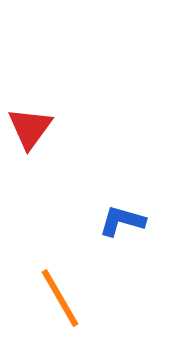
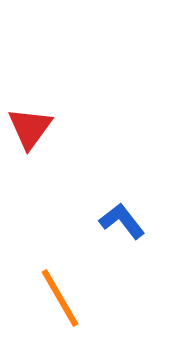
blue L-shape: rotated 36 degrees clockwise
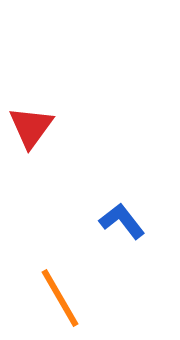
red triangle: moved 1 px right, 1 px up
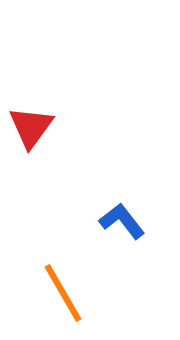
orange line: moved 3 px right, 5 px up
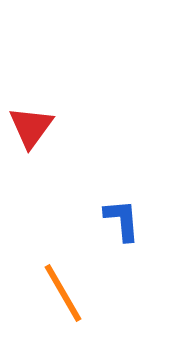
blue L-shape: moved 1 px up; rotated 33 degrees clockwise
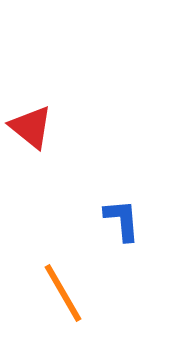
red triangle: rotated 27 degrees counterclockwise
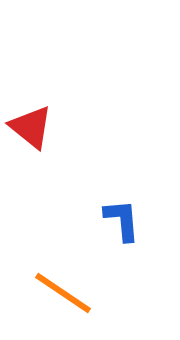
orange line: rotated 26 degrees counterclockwise
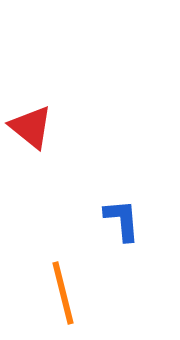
orange line: rotated 42 degrees clockwise
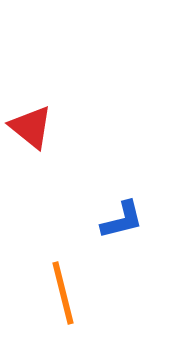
blue L-shape: rotated 81 degrees clockwise
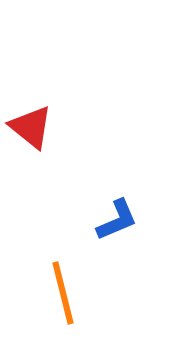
blue L-shape: moved 5 px left; rotated 9 degrees counterclockwise
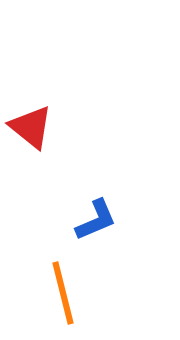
blue L-shape: moved 21 px left
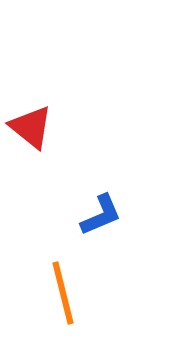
blue L-shape: moved 5 px right, 5 px up
